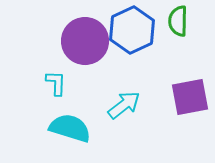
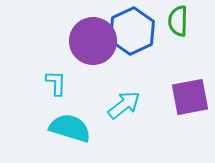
blue hexagon: moved 1 px down
purple circle: moved 8 px right
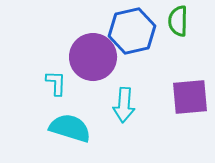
blue hexagon: rotated 12 degrees clockwise
purple circle: moved 16 px down
purple square: rotated 6 degrees clockwise
cyan arrow: rotated 132 degrees clockwise
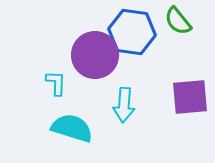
green semicircle: rotated 40 degrees counterclockwise
blue hexagon: moved 1 px down; rotated 21 degrees clockwise
purple circle: moved 2 px right, 2 px up
cyan semicircle: moved 2 px right
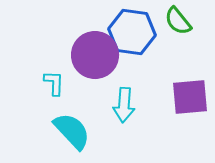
cyan L-shape: moved 2 px left
cyan semicircle: moved 3 px down; rotated 30 degrees clockwise
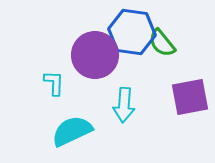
green semicircle: moved 16 px left, 22 px down
purple square: rotated 6 degrees counterclockwise
cyan semicircle: rotated 72 degrees counterclockwise
